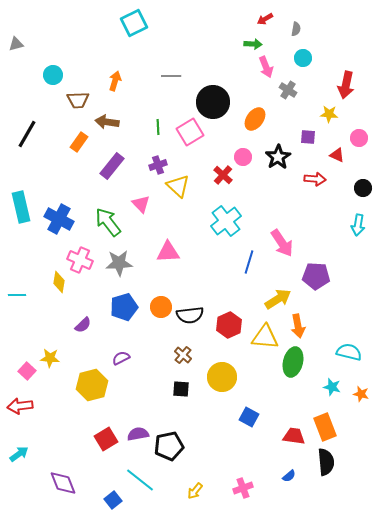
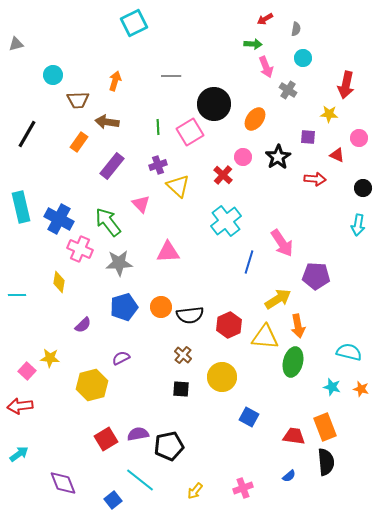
black circle at (213, 102): moved 1 px right, 2 px down
pink cross at (80, 260): moved 11 px up
orange star at (361, 394): moved 5 px up
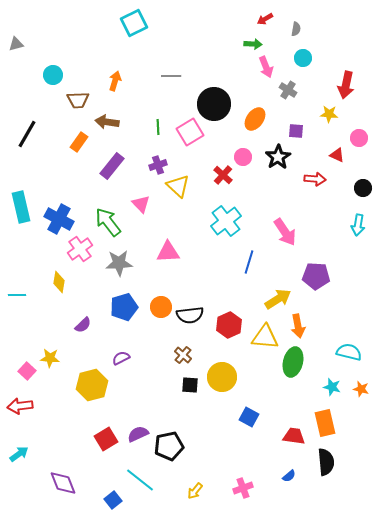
purple square at (308, 137): moved 12 px left, 6 px up
pink arrow at (282, 243): moved 3 px right, 11 px up
pink cross at (80, 249): rotated 30 degrees clockwise
black square at (181, 389): moved 9 px right, 4 px up
orange rectangle at (325, 427): moved 4 px up; rotated 8 degrees clockwise
purple semicircle at (138, 434): rotated 15 degrees counterclockwise
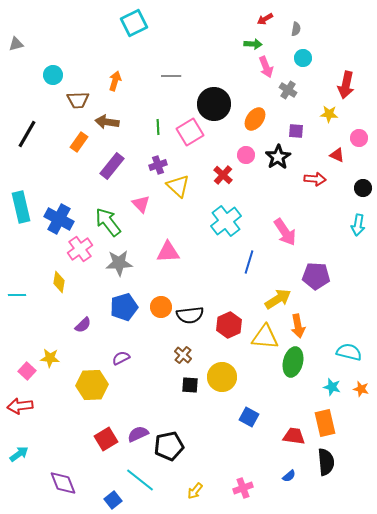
pink circle at (243, 157): moved 3 px right, 2 px up
yellow hexagon at (92, 385): rotated 12 degrees clockwise
